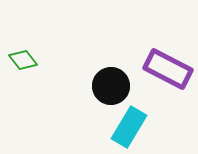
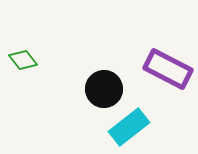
black circle: moved 7 px left, 3 px down
cyan rectangle: rotated 21 degrees clockwise
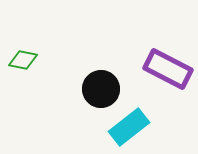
green diamond: rotated 40 degrees counterclockwise
black circle: moved 3 px left
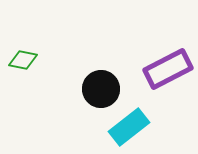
purple rectangle: rotated 54 degrees counterclockwise
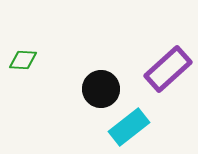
green diamond: rotated 8 degrees counterclockwise
purple rectangle: rotated 15 degrees counterclockwise
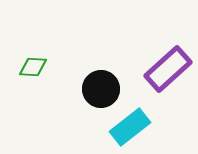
green diamond: moved 10 px right, 7 px down
cyan rectangle: moved 1 px right
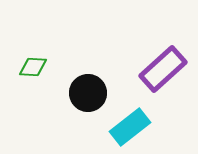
purple rectangle: moved 5 px left
black circle: moved 13 px left, 4 px down
